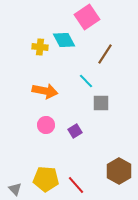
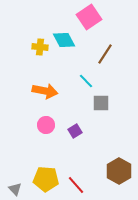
pink square: moved 2 px right
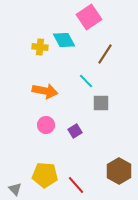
yellow pentagon: moved 1 px left, 4 px up
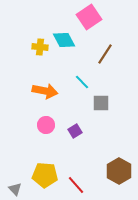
cyan line: moved 4 px left, 1 px down
